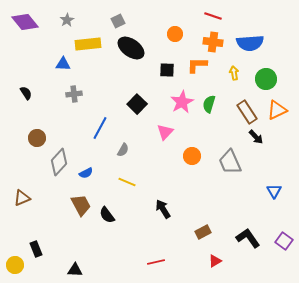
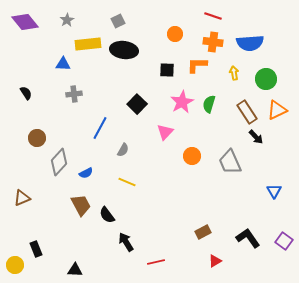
black ellipse at (131, 48): moved 7 px left, 2 px down; rotated 28 degrees counterclockwise
black arrow at (163, 209): moved 37 px left, 33 px down
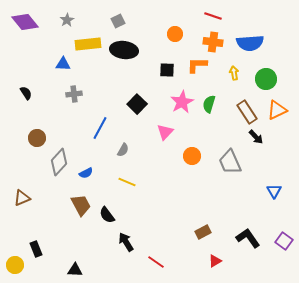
red line at (156, 262): rotated 48 degrees clockwise
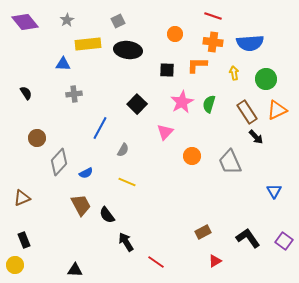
black ellipse at (124, 50): moved 4 px right
black rectangle at (36, 249): moved 12 px left, 9 px up
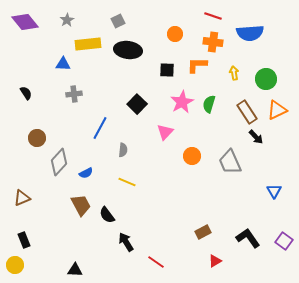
blue semicircle at (250, 43): moved 10 px up
gray semicircle at (123, 150): rotated 24 degrees counterclockwise
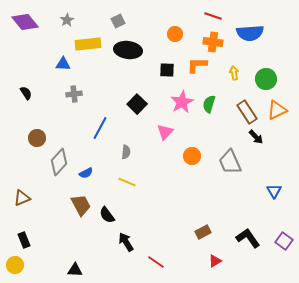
gray semicircle at (123, 150): moved 3 px right, 2 px down
